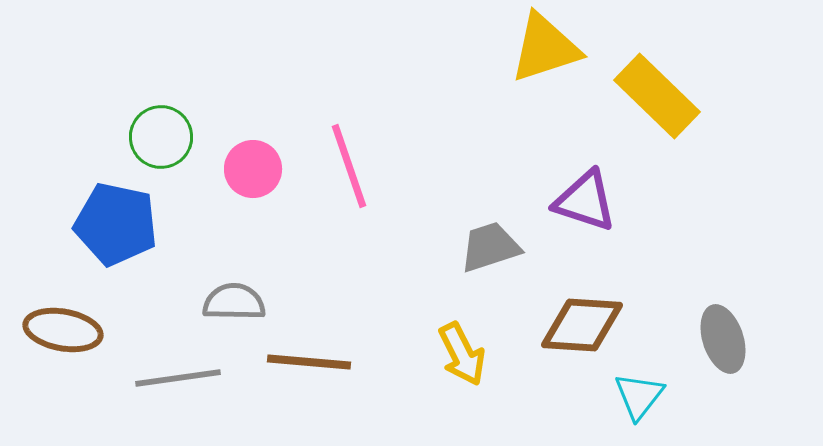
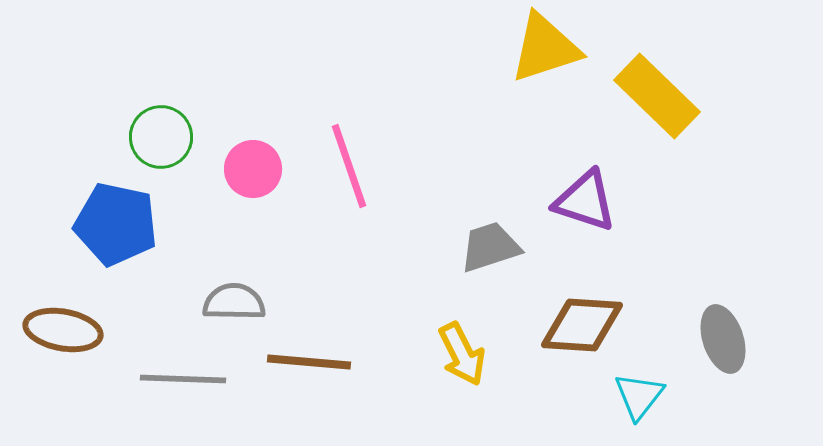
gray line: moved 5 px right, 1 px down; rotated 10 degrees clockwise
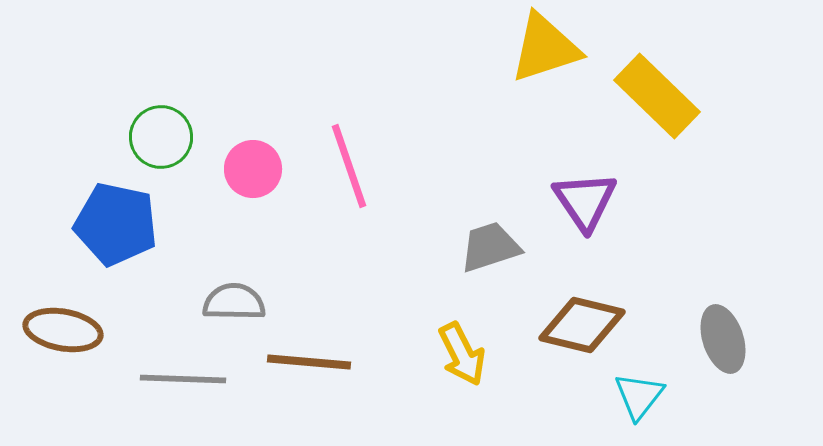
purple triangle: rotated 38 degrees clockwise
brown diamond: rotated 10 degrees clockwise
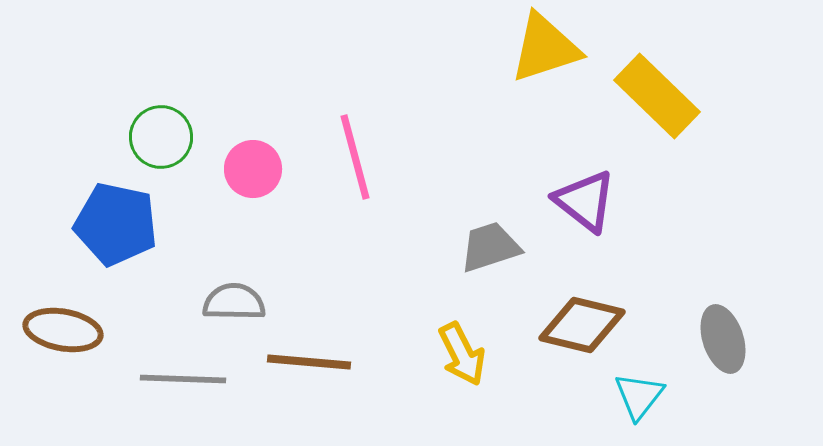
pink line: moved 6 px right, 9 px up; rotated 4 degrees clockwise
purple triangle: rotated 18 degrees counterclockwise
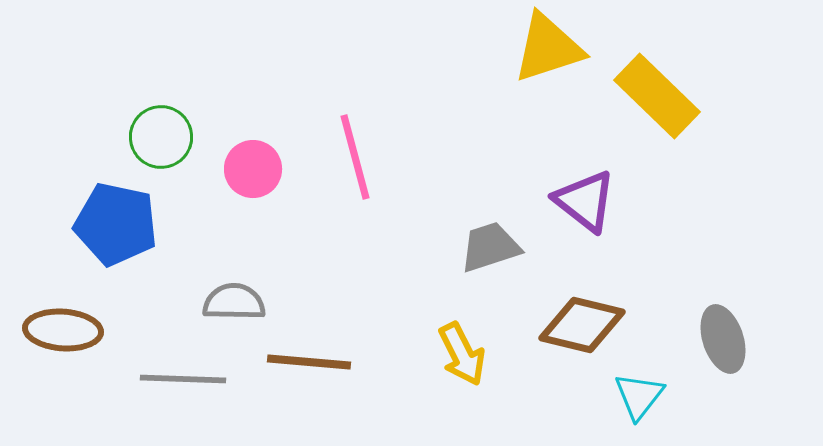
yellow triangle: moved 3 px right
brown ellipse: rotated 6 degrees counterclockwise
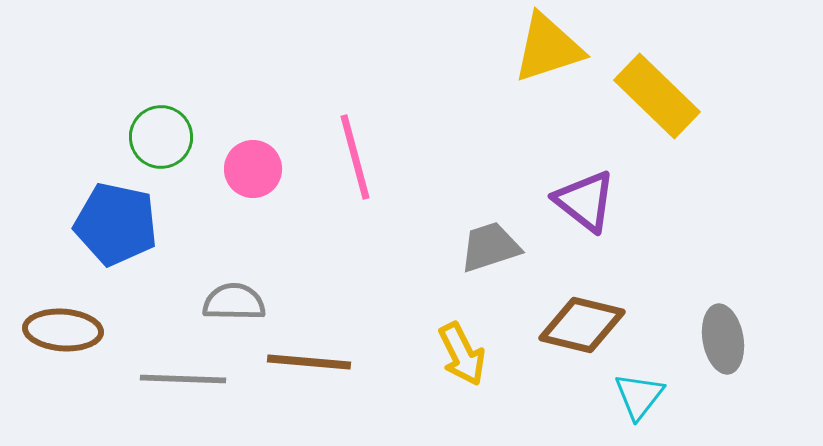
gray ellipse: rotated 8 degrees clockwise
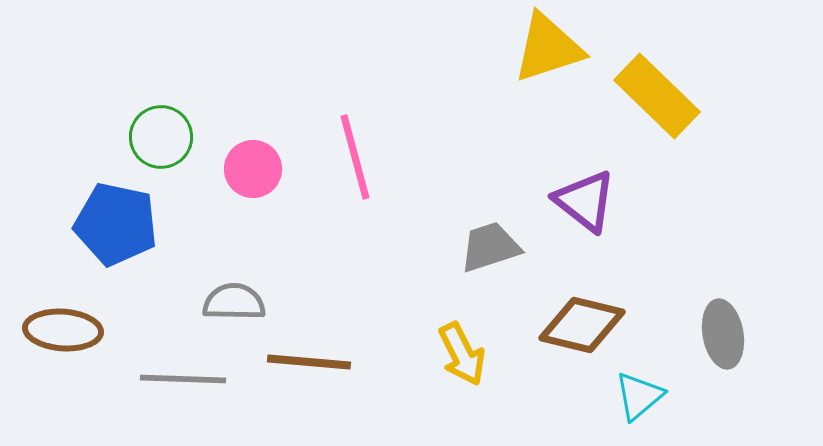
gray ellipse: moved 5 px up
cyan triangle: rotated 12 degrees clockwise
